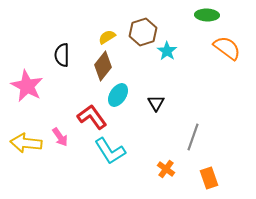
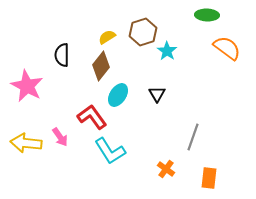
brown diamond: moved 2 px left
black triangle: moved 1 px right, 9 px up
orange rectangle: rotated 25 degrees clockwise
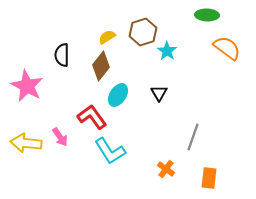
black triangle: moved 2 px right, 1 px up
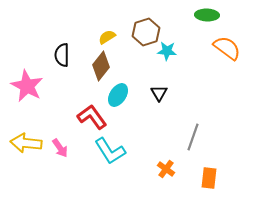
brown hexagon: moved 3 px right
cyan star: rotated 30 degrees counterclockwise
pink arrow: moved 11 px down
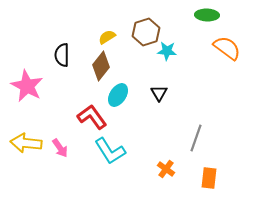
gray line: moved 3 px right, 1 px down
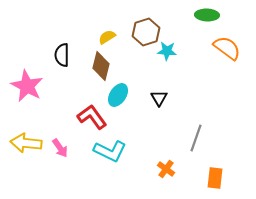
brown diamond: rotated 24 degrees counterclockwise
black triangle: moved 5 px down
cyan L-shape: rotated 32 degrees counterclockwise
orange rectangle: moved 6 px right
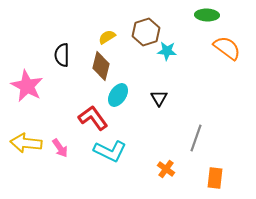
red L-shape: moved 1 px right, 1 px down
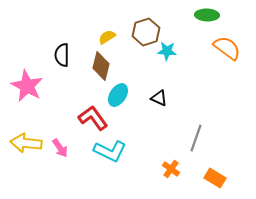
black triangle: rotated 36 degrees counterclockwise
orange cross: moved 5 px right
orange rectangle: rotated 65 degrees counterclockwise
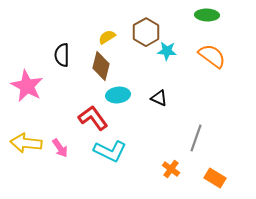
brown hexagon: rotated 12 degrees counterclockwise
orange semicircle: moved 15 px left, 8 px down
cyan ellipse: rotated 50 degrees clockwise
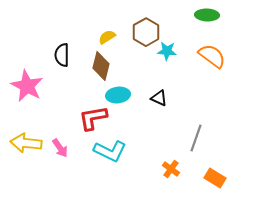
red L-shape: rotated 64 degrees counterclockwise
